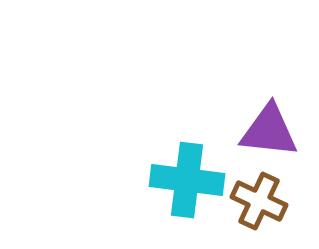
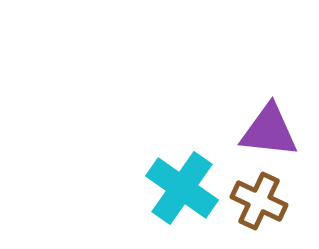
cyan cross: moved 5 px left, 8 px down; rotated 28 degrees clockwise
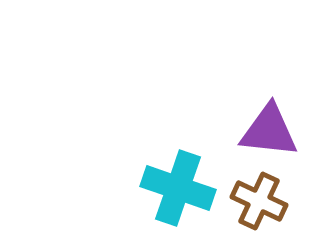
cyan cross: moved 4 px left; rotated 16 degrees counterclockwise
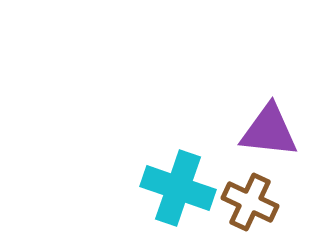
brown cross: moved 9 px left, 1 px down
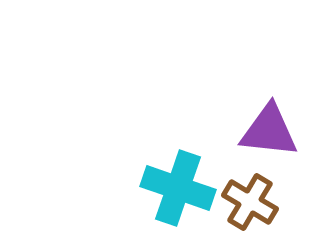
brown cross: rotated 6 degrees clockwise
